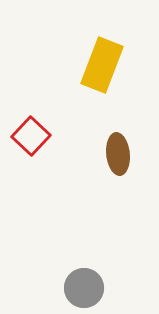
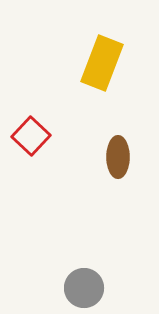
yellow rectangle: moved 2 px up
brown ellipse: moved 3 px down; rotated 6 degrees clockwise
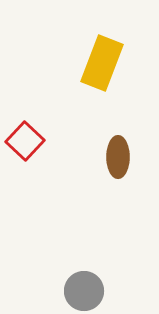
red square: moved 6 px left, 5 px down
gray circle: moved 3 px down
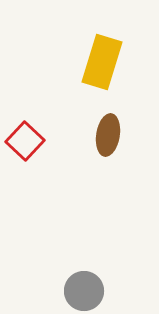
yellow rectangle: moved 1 px up; rotated 4 degrees counterclockwise
brown ellipse: moved 10 px left, 22 px up; rotated 9 degrees clockwise
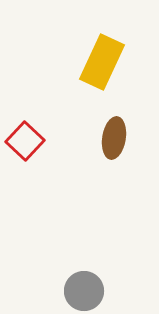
yellow rectangle: rotated 8 degrees clockwise
brown ellipse: moved 6 px right, 3 px down
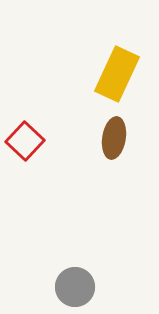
yellow rectangle: moved 15 px right, 12 px down
gray circle: moved 9 px left, 4 px up
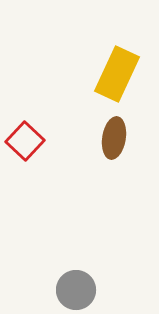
gray circle: moved 1 px right, 3 px down
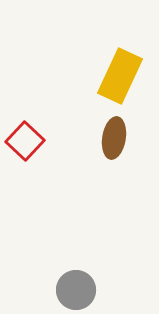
yellow rectangle: moved 3 px right, 2 px down
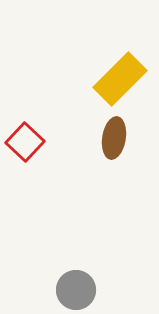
yellow rectangle: moved 3 px down; rotated 20 degrees clockwise
red square: moved 1 px down
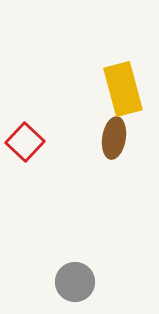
yellow rectangle: moved 3 px right, 10 px down; rotated 60 degrees counterclockwise
gray circle: moved 1 px left, 8 px up
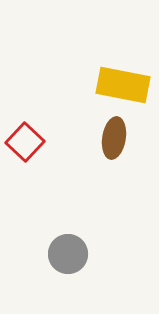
yellow rectangle: moved 4 px up; rotated 64 degrees counterclockwise
gray circle: moved 7 px left, 28 px up
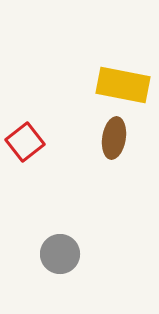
red square: rotated 9 degrees clockwise
gray circle: moved 8 px left
